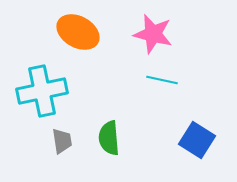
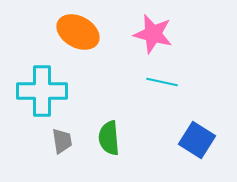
cyan line: moved 2 px down
cyan cross: rotated 12 degrees clockwise
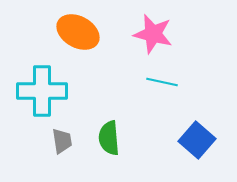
blue square: rotated 9 degrees clockwise
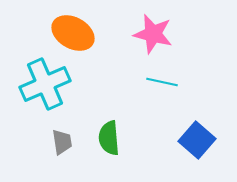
orange ellipse: moved 5 px left, 1 px down
cyan cross: moved 3 px right, 7 px up; rotated 24 degrees counterclockwise
gray trapezoid: moved 1 px down
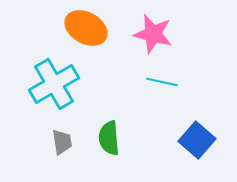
orange ellipse: moved 13 px right, 5 px up
cyan cross: moved 9 px right; rotated 6 degrees counterclockwise
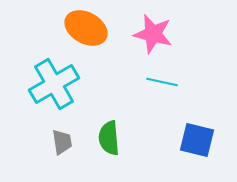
blue square: rotated 27 degrees counterclockwise
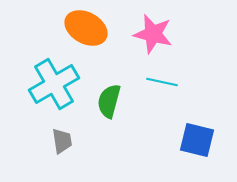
green semicircle: moved 37 px up; rotated 20 degrees clockwise
gray trapezoid: moved 1 px up
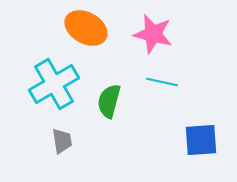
blue square: moved 4 px right; rotated 18 degrees counterclockwise
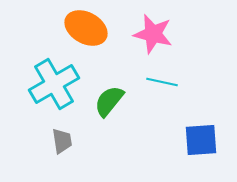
green semicircle: rotated 24 degrees clockwise
